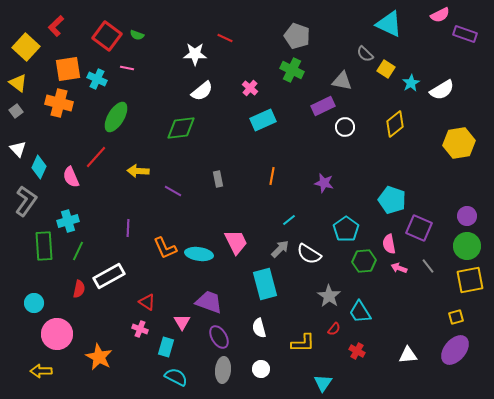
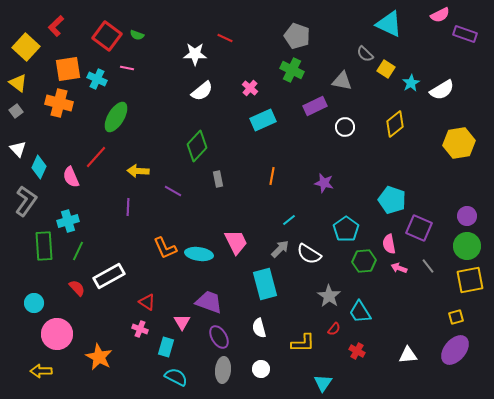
purple rectangle at (323, 106): moved 8 px left
green diamond at (181, 128): moved 16 px right, 18 px down; rotated 40 degrees counterclockwise
purple line at (128, 228): moved 21 px up
red semicircle at (79, 289): moved 2 px left, 1 px up; rotated 54 degrees counterclockwise
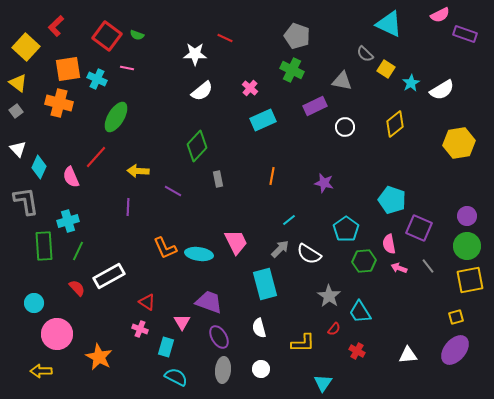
gray L-shape at (26, 201): rotated 44 degrees counterclockwise
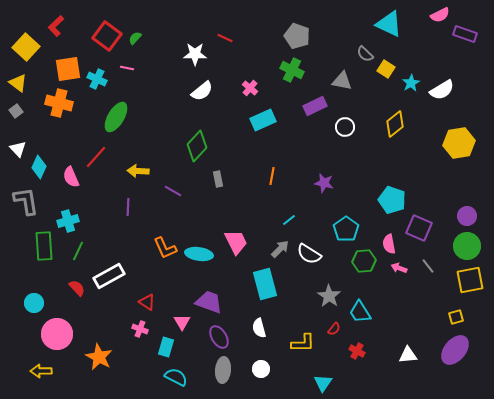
green semicircle at (137, 35): moved 2 px left, 3 px down; rotated 112 degrees clockwise
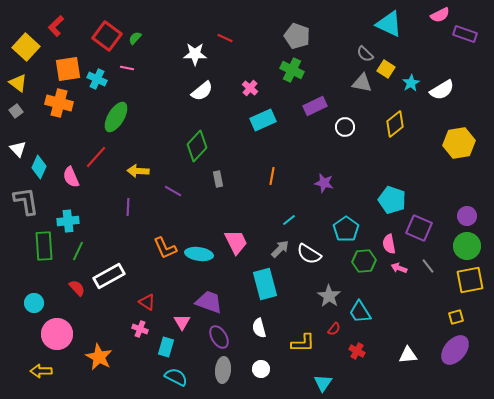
gray triangle at (342, 81): moved 20 px right, 2 px down
cyan cross at (68, 221): rotated 10 degrees clockwise
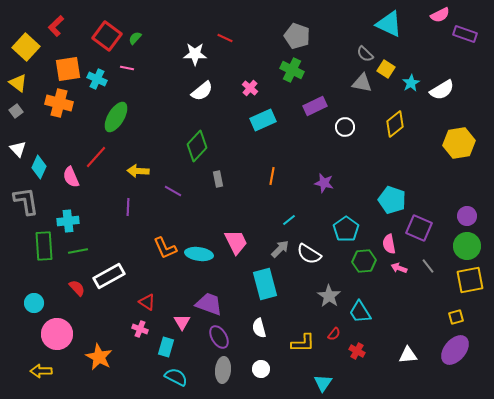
green line at (78, 251): rotated 54 degrees clockwise
purple trapezoid at (209, 302): moved 2 px down
red semicircle at (334, 329): moved 5 px down
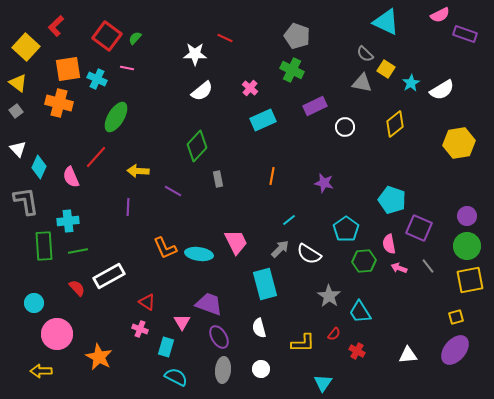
cyan triangle at (389, 24): moved 3 px left, 2 px up
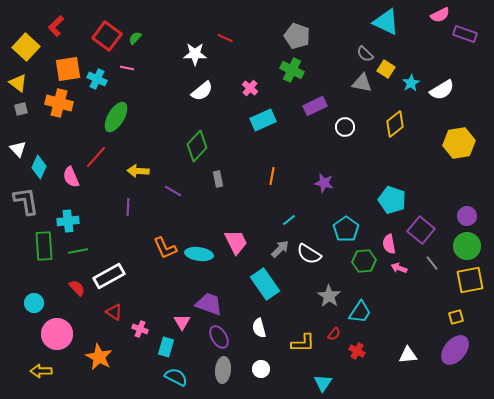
gray square at (16, 111): moved 5 px right, 2 px up; rotated 24 degrees clockwise
purple square at (419, 228): moved 2 px right, 2 px down; rotated 16 degrees clockwise
gray line at (428, 266): moved 4 px right, 3 px up
cyan rectangle at (265, 284): rotated 20 degrees counterclockwise
red triangle at (147, 302): moved 33 px left, 10 px down
cyan trapezoid at (360, 312): rotated 115 degrees counterclockwise
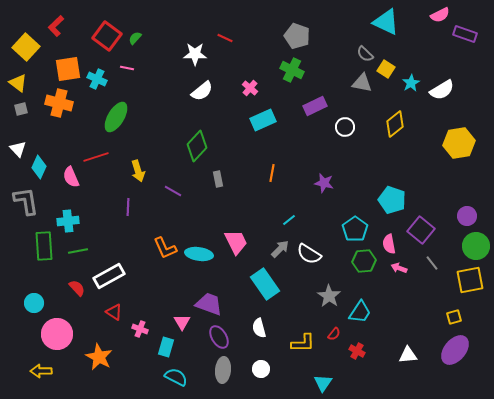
red line at (96, 157): rotated 30 degrees clockwise
yellow arrow at (138, 171): rotated 110 degrees counterclockwise
orange line at (272, 176): moved 3 px up
cyan pentagon at (346, 229): moved 9 px right
green circle at (467, 246): moved 9 px right
yellow square at (456, 317): moved 2 px left
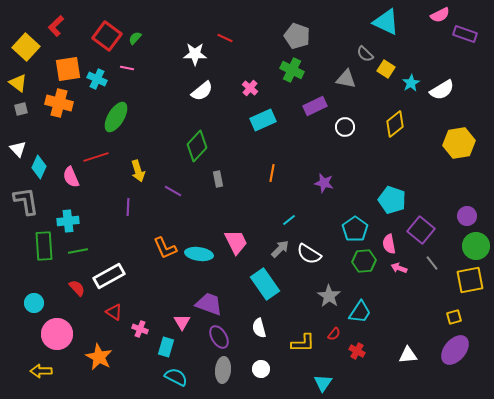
gray triangle at (362, 83): moved 16 px left, 4 px up
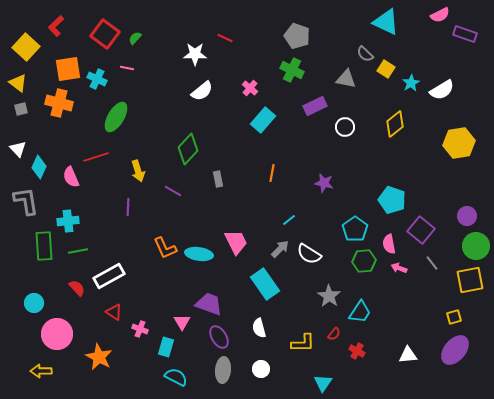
red square at (107, 36): moved 2 px left, 2 px up
cyan rectangle at (263, 120): rotated 25 degrees counterclockwise
green diamond at (197, 146): moved 9 px left, 3 px down
